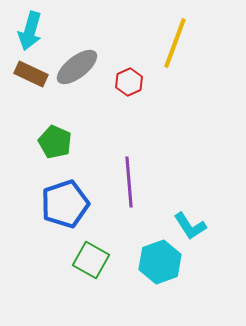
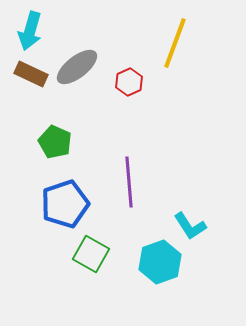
green square: moved 6 px up
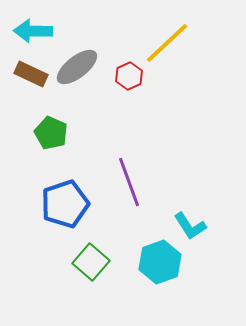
cyan arrow: moved 3 px right; rotated 75 degrees clockwise
yellow line: moved 8 px left; rotated 27 degrees clockwise
red hexagon: moved 6 px up
green pentagon: moved 4 px left, 9 px up
purple line: rotated 15 degrees counterclockwise
green square: moved 8 px down; rotated 12 degrees clockwise
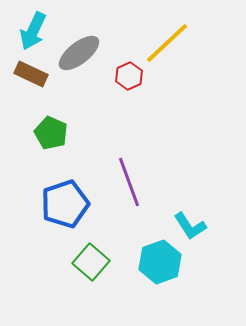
cyan arrow: rotated 66 degrees counterclockwise
gray ellipse: moved 2 px right, 14 px up
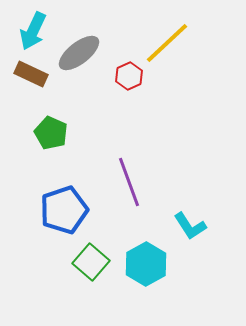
blue pentagon: moved 1 px left, 6 px down
cyan hexagon: moved 14 px left, 2 px down; rotated 9 degrees counterclockwise
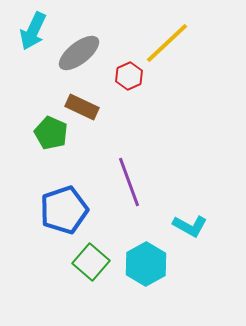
brown rectangle: moved 51 px right, 33 px down
cyan L-shape: rotated 28 degrees counterclockwise
